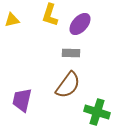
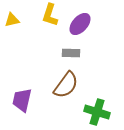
brown semicircle: moved 2 px left
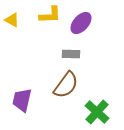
yellow L-shape: rotated 110 degrees counterclockwise
yellow triangle: rotated 42 degrees clockwise
purple ellipse: moved 1 px right, 1 px up
gray rectangle: moved 1 px down
green cross: rotated 25 degrees clockwise
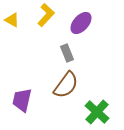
yellow L-shape: moved 4 px left; rotated 45 degrees counterclockwise
gray rectangle: moved 4 px left, 1 px up; rotated 66 degrees clockwise
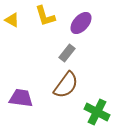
yellow L-shape: moved 1 px left, 1 px down; rotated 120 degrees clockwise
gray rectangle: rotated 60 degrees clockwise
purple trapezoid: moved 1 px left, 2 px up; rotated 85 degrees clockwise
green cross: rotated 15 degrees counterclockwise
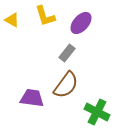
purple trapezoid: moved 11 px right
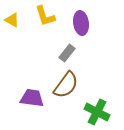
purple ellipse: rotated 50 degrees counterclockwise
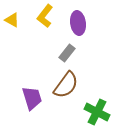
yellow L-shape: rotated 55 degrees clockwise
purple ellipse: moved 3 px left
purple trapezoid: rotated 65 degrees clockwise
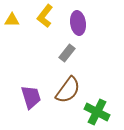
yellow triangle: rotated 28 degrees counterclockwise
brown semicircle: moved 2 px right, 5 px down
purple trapezoid: moved 1 px left, 1 px up
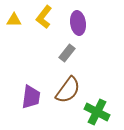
yellow L-shape: moved 1 px left, 1 px down
yellow triangle: moved 2 px right
purple trapezoid: rotated 25 degrees clockwise
